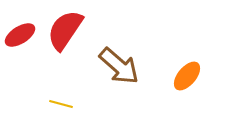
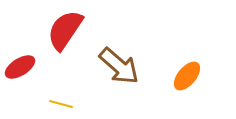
red ellipse: moved 32 px down
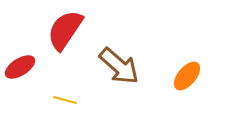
yellow line: moved 4 px right, 4 px up
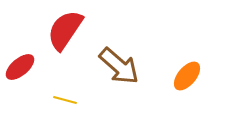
red ellipse: rotated 8 degrees counterclockwise
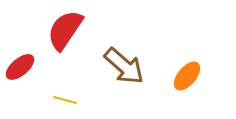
brown arrow: moved 5 px right
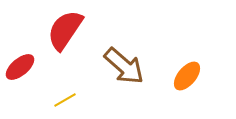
yellow line: rotated 45 degrees counterclockwise
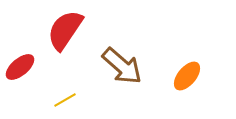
brown arrow: moved 2 px left
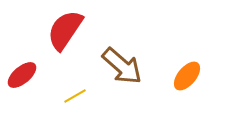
red ellipse: moved 2 px right, 8 px down
yellow line: moved 10 px right, 4 px up
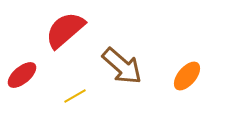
red semicircle: rotated 15 degrees clockwise
